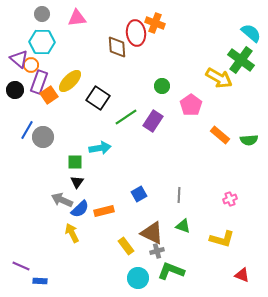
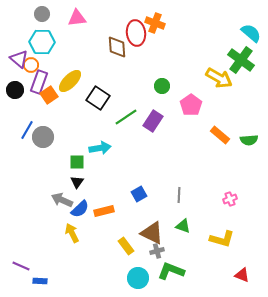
green square at (75, 162): moved 2 px right
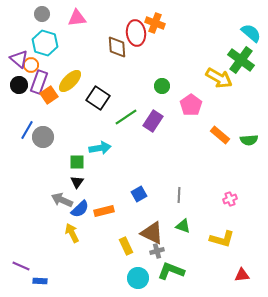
cyan hexagon at (42, 42): moved 3 px right, 1 px down; rotated 15 degrees clockwise
black circle at (15, 90): moved 4 px right, 5 px up
yellow rectangle at (126, 246): rotated 12 degrees clockwise
red triangle at (242, 275): rotated 28 degrees counterclockwise
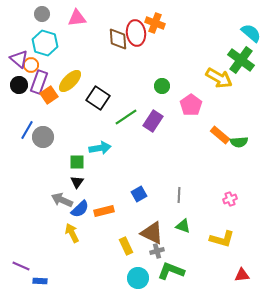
brown diamond at (117, 47): moved 1 px right, 8 px up
green semicircle at (249, 140): moved 10 px left, 2 px down
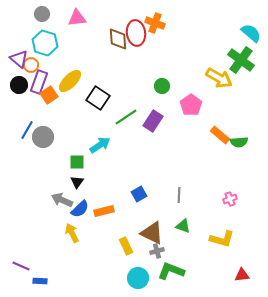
cyan arrow at (100, 148): moved 3 px up; rotated 25 degrees counterclockwise
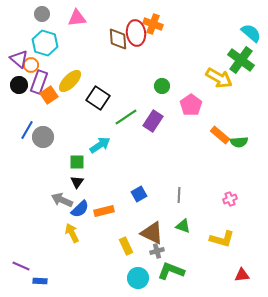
orange cross at (155, 23): moved 2 px left, 1 px down
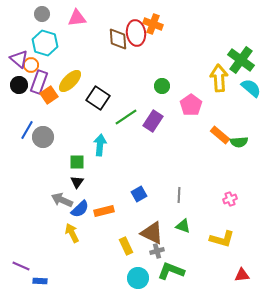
cyan semicircle at (251, 33): moved 55 px down
yellow arrow at (219, 78): rotated 124 degrees counterclockwise
cyan arrow at (100, 145): rotated 50 degrees counterclockwise
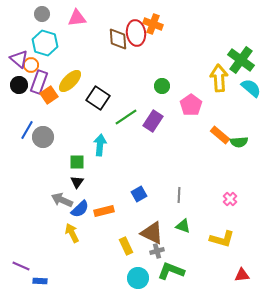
pink cross at (230, 199): rotated 24 degrees counterclockwise
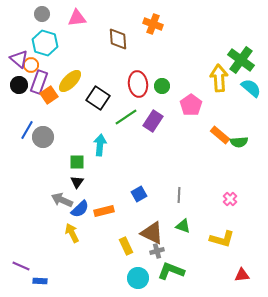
red ellipse at (136, 33): moved 2 px right, 51 px down
